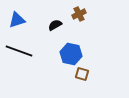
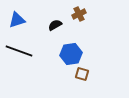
blue hexagon: rotated 20 degrees counterclockwise
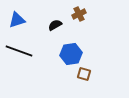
brown square: moved 2 px right
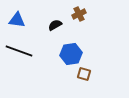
blue triangle: rotated 24 degrees clockwise
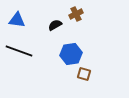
brown cross: moved 3 px left
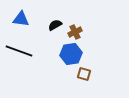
brown cross: moved 1 px left, 18 px down
blue triangle: moved 4 px right, 1 px up
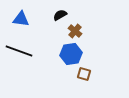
black semicircle: moved 5 px right, 10 px up
brown cross: moved 1 px up; rotated 24 degrees counterclockwise
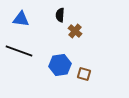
black semicircle: rotated 56 degrees counterclockwise
blue hexagon: moved 11 px left, 11 px down
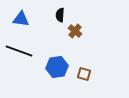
blue hexagon: moved 3 px left, 2 px down
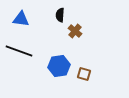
blue hexagon: moved 2 px right, 1 px up
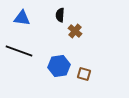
blue triangle: moved 1 px right, 1 px up
